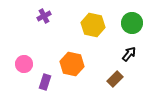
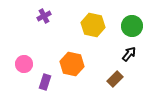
green circle: moved 3 px down
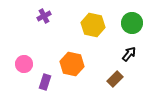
green circle: moved 3 px up
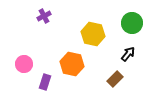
yellow hexagon: moved 9 px down
black arrow: moved 1 px left
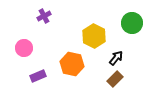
yellow hexagon: moved 1 px right, 2 px down; rotated 15 degrees clockwise
black arrow: moved 12 px left, 4 px down
pink circle: moved 16 px up
purple rectangle: moved 7 px left, 6 px up; rotated 49 degrees clockwise
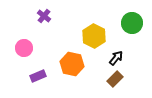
purple cross: rotated 24 degrees counterclockwise
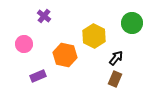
pink circle: moved 4 px up
orange hexagon: moved 7 px left, 9 px up
brown rectangle: rotated 21 degrees counterclockwise
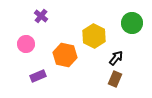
purple cross: moved 3 px left
pink circle: moved 2 px right
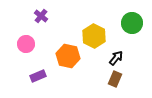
orange hexagon: moved 3 px right, 1 px down
